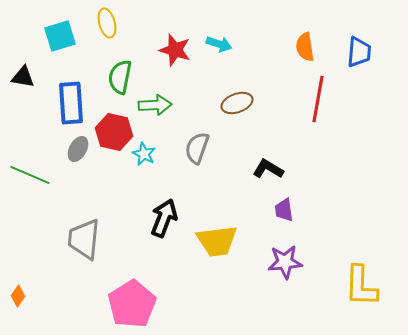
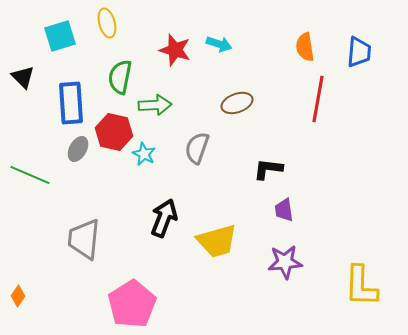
black triangle: rotated 35 degrees clockwise
black L-shape: rotated 24 degrees counterclockwise
yellow trapezoid: rotated 9 degrees counterclockwise
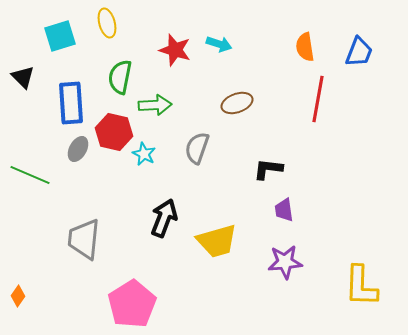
blue trapezoid: rotated 16 degrees clockwise
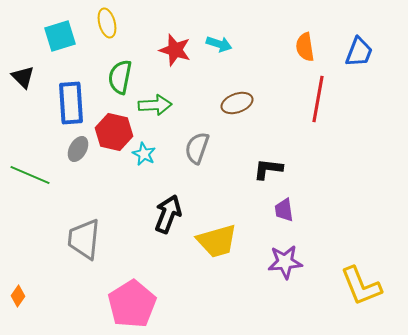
black arrow: moved 4 px right, 4 px up
yellow L-shape: rotated 24 degrees counterclockwise
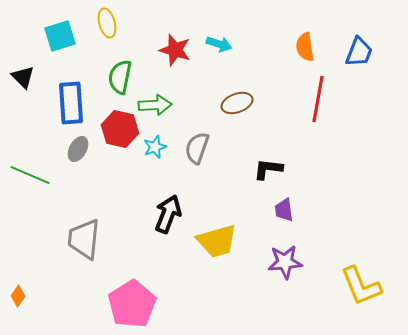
red hexagon: moved 6 px right, 3 px up
cyan star: moved 11 px right, 7 px up; rotated 25 degrees clockwise
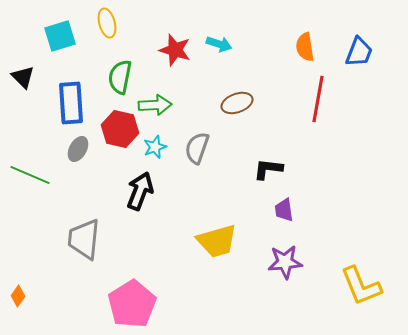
black arrow: moved 28 px left, 23 px up
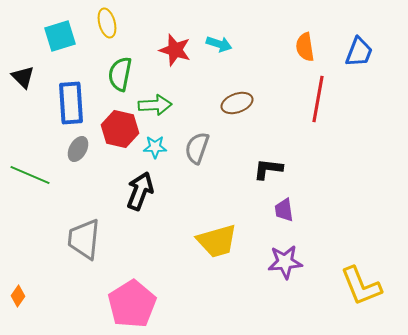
green semicircle: moved 3 px up
cyan star: rotated 20 degrees clockwise
